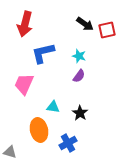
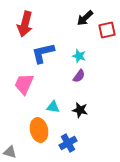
black arrow: moved 6 px up; rotated 102 degrees clockwise
black star: moved 3 px up; rotated 21 degrees counterclockwise
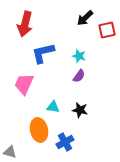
blue cross: moved 3 px left, 1 px up
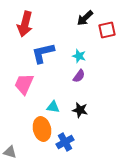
orange ellipse: moved 3 px right, 1 px up
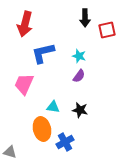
black arrow: rotated 48 degrees counterclockwise
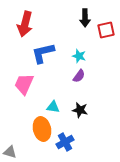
red square: moved 1 px left
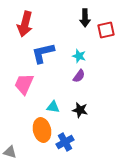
orange ellipse: moved 1 px down
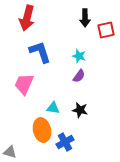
red arrow: moved 2 px right, 6 px up
blue L-shape: moved 3 px left, 1 px up; rotated 85 degrees clockwise
cyan triangle: moved 1 px down
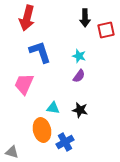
gray triangle: moved 2 px right
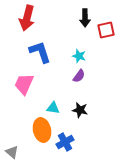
gray triangle: rotated 24 degrees clockwise
